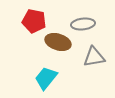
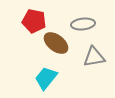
brown ellipse: moved 2 px left, 1 px down; rotated 20 degrees clockwise
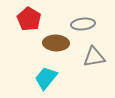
red pentagon: moved 5 px left, 2 px up; rotated 20 degrees clockwise
brown ellipse: rotated 35 degrees counterclockwise
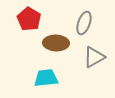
gray ellipse: moved 1 px right, 1 px up; rotated 65 degrees counterclockwise
gray triangle: rotated 20 degrees counterclockwise
cyan trapezoid: rotated 45 degrees clockwise
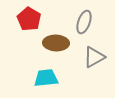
gray ellipse: moved 1 px up
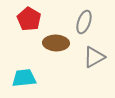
cyan trapezoid: moved 22 px left
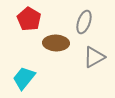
cyan trapezoid: rotated 45 degrees counterclockwise
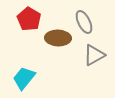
gray ellipse: rotated 45 degrees counterclockwise
brown ellipse: moved 2 px right, 5 px up
gray triangle: moved 2 px up
